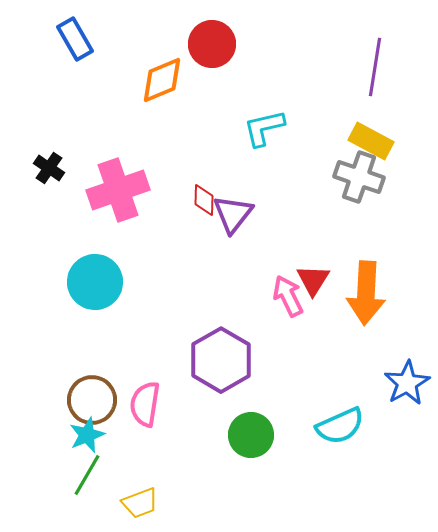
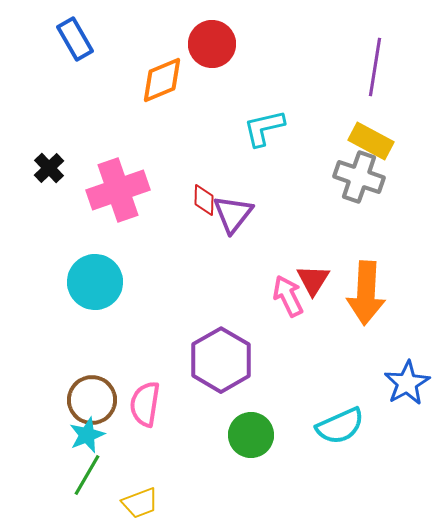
black cross: rotated 12 degrees clockwise
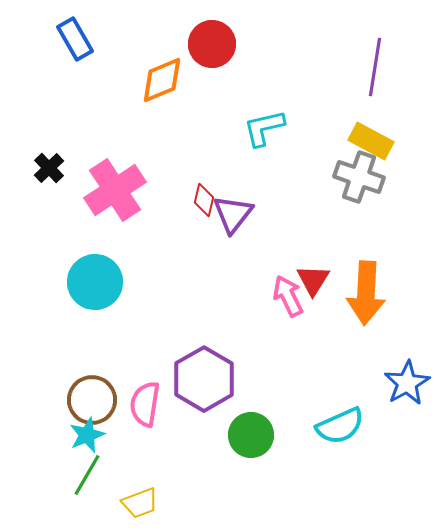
pink cross: moved 3 px left; rotated 14 degrees counterclockwise
red diamond: rotated 12 degrees clockwise
purple hexagon: moved 17 px left, 19 px down
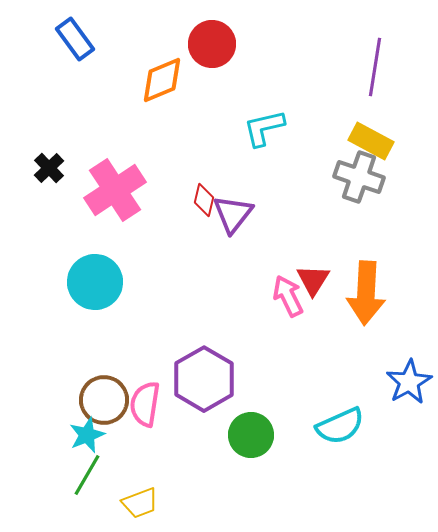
blue rectangle: rotated 6 degrees counterclockwise
blue star: moved 2 px right, 1 px up
brown circle: moved 12 px right
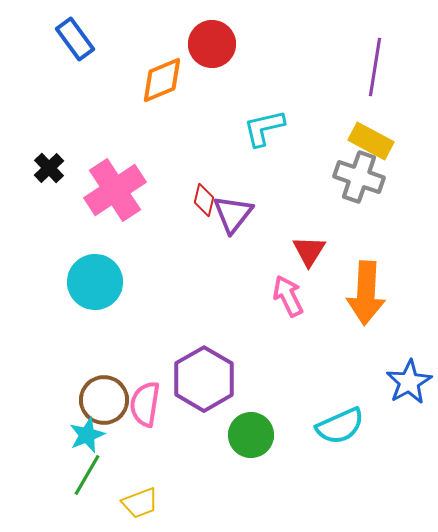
red triangle: moved 4 px left, 29 px up
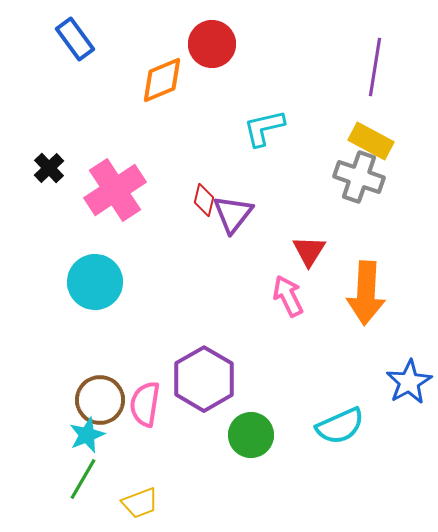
brown circle: moved 4 px left
green line: moved 4 px left, 4 px down
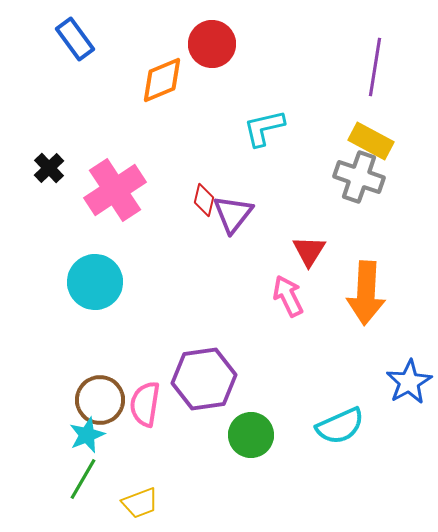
purple hexagon: rotated 22 degrees clockwise
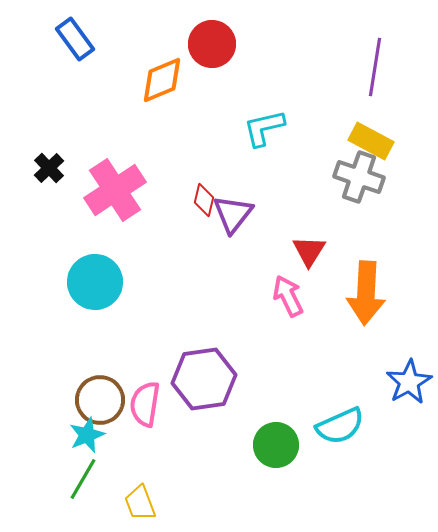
green circle: moved 25 px right, 10 px down
yellow trapezoid: rotated 90 degrees clockwise
